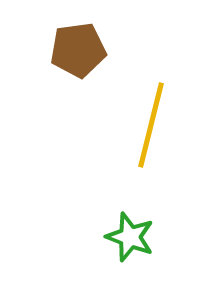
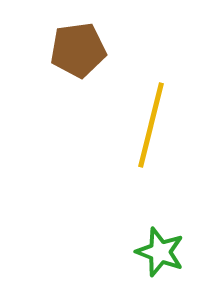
green star: moved 30 px right, 15 px down
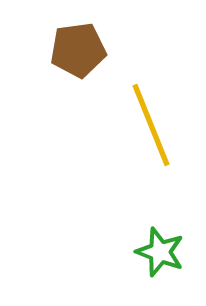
yellow line: rotated 36 degrees counterclockwise
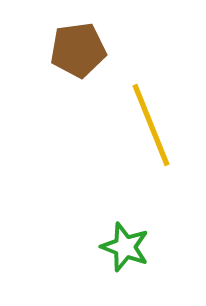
green star: moved 35 px left, 5 px up
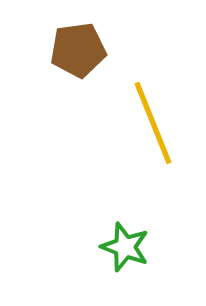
yellow line: moved 2 px right, 2 px up
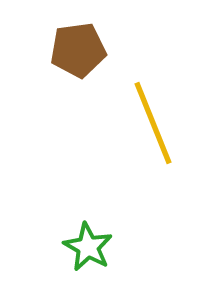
green star: moved 37 px left; rotated 9 degrees clockwise
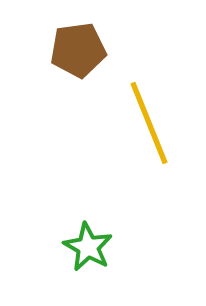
yellow line: moved 4 px left
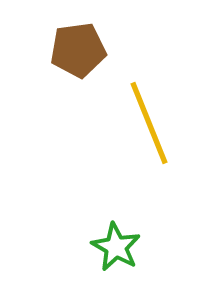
green star: moved 28 px right
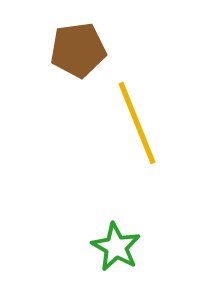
yellow line: moved 12 px left
